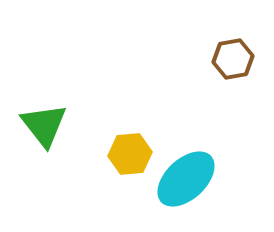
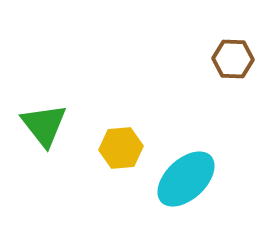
brown hexagon: rotated 12 degrees clockwise
yellow hexagon: moved 9 px left, 6 px up
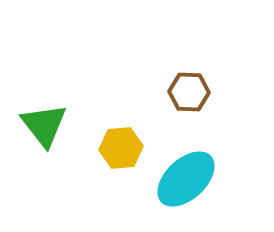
brown hexagon: moved 44 px left, 33 px down
